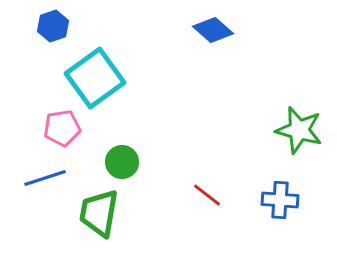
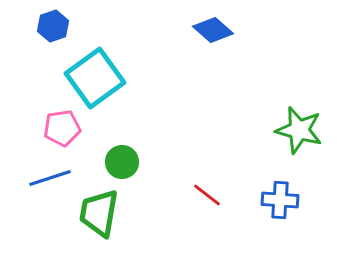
blue line: moved 5 px right
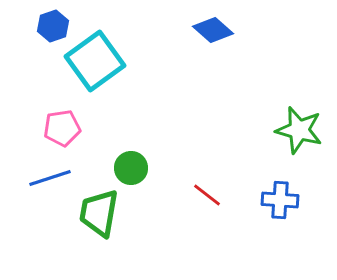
cyan square: moved 17 px up
green circle: moved 9 px right, 6 px down
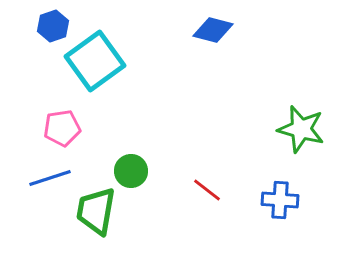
blue diamond: rotated 27 degrees counterclockwise
green star: moved 2 px right, 1 px up
green circle: moved 3 px down
red line: moved 5 px up
green trapezoid: moved 3 px left, 2 px up
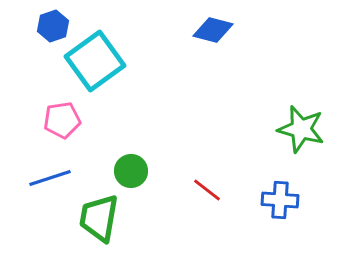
pink pentagon: moved 8 px up
green trapezoid: moved 3 px right, 7 px down
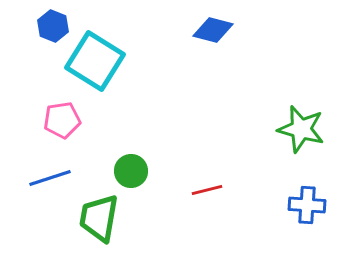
blue hexagon: rotated 20 degrees counterclockwise
cyan square: rotated 22 degrees counterclockwise
red line: rotated 52 degrees counterclockwise
blue cross: moved 27 px right, 5 px down
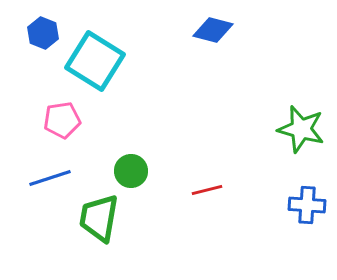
blue hexagon: moved 10 px left, 7 px down
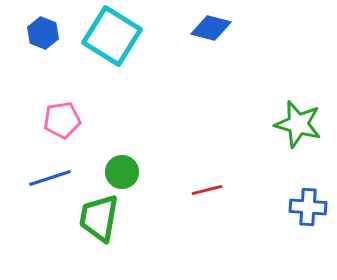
blue diamond: moved 2 px left, 2 px up
cyan square: moved 17 px right, 25 px up
green star: moved 3 px left, 5 px up
green circle: moved 9 px left, 1 px down
blue cross: moved 1 px right, 2 px down
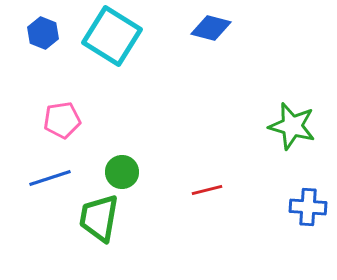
green star: moved 6 px left, 2 px down
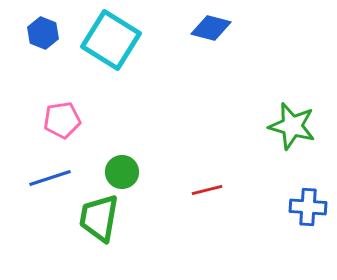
cyan square: moved 1 px left, 4 px down
